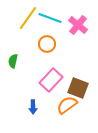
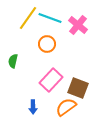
orange semicircle: moved 1 px left, 2 px down
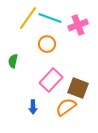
pink cross: rotated 30 degrees clockwise
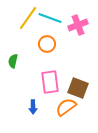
pink rectangle: moved 1 px left, 2 px down; rotated 50 degrees counterclockwise
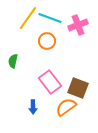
orange circle: moved 3 px up
pink rectangle: rotated 30 degrees counterclockwise
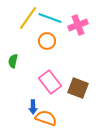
orange semicircle: moved 20 px left, 11 px down; rotated 55 degrees clockwise
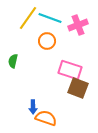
pink rectangle: moved 20 px right, 12 px up; rotated 35 degrees counterclockwise
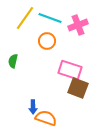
yellow line: moved 3 px left
